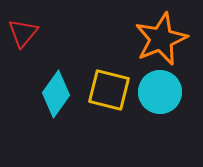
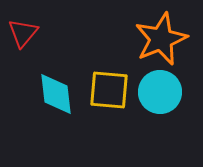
yellow square: rotated 9 degrees counterclockwise
cyan diamond: rotated 42 degrees counterclockwise
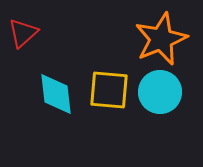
red triangle: rotated 8 degrees clockwise
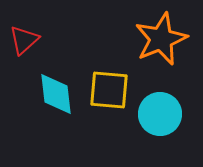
red triangle: moved 1 px right, 7 px down
cyan circle: moved 22 px down
